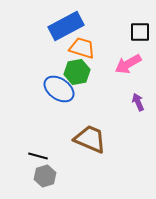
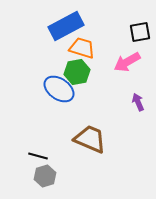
black square: rotated 10 degrees counterclockwise
pink arrow: moved 1 px left, 2 px up
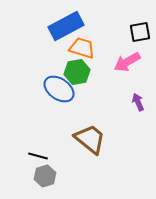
brown trapezoid: rotated 16 degrees clockwise
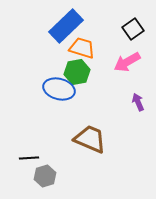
blue rectangle: rotated 16 degrees counterclockwise
black square: moved 7 px left, 3 px up; rotated 25 degrees counterclockwise
blue ellipse: rotated 20 degrees counterclockwise
brown trapezoid: rotated 16 degrees counterclockwise
black line: moved 9 px left, 2 px down; rotated 18 degrees counterclockwise
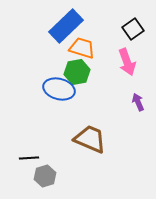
pink arrow: rotated 80 degrees counterclockwise
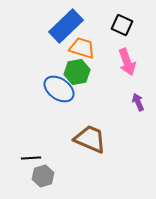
black square: moved 11 px left, 4 px up; rotated 30 degrees counterclockwise
blue ellipse: rotated 20 degrees clockwise
black line: moved 2 px right
gray hexagon: moved 2 px left
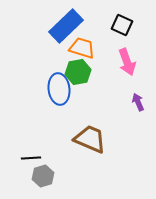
green hexagon: moved 1 px right
blue ellipse: rotated 48 degrees clockwise
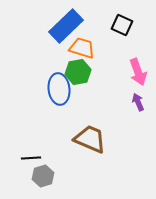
pink arrow: moved 11 px right, 10 px down
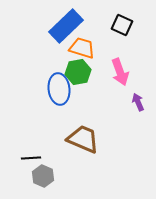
pink arrow: moved 18 px left
brown trapezoid: moved 7 px left
gray hexagon: rotated 20 degrees counterclockwise
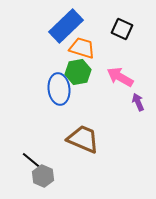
black square: moved 4 px down
pink arrow: moved 5 px down; rotated 140 degrees clockwise
black line: moved 2 px down; rotated 42 degrees clockwise
